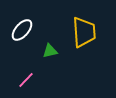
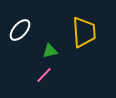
white ellipse: moved 2 px left
pink line: moved 18 px right, 5 px up
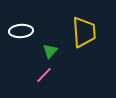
white ellipse: moved 1 px right, 1 px down; rotated 45 degrees clockwise
green triangle: rotated 35 degrees counterclockwise
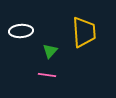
pink line: moved 3 px right; rotated 54 degrees clockwise
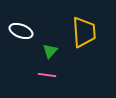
white ellipse: rotated 25 degrees clockwise
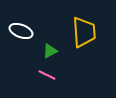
green triangle: rotated 21 degrees clockwise
pink line: rotated 18 degrees clockwise
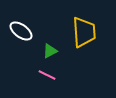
white ellipse: rotated 15 degrees clockwise
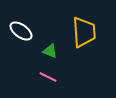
green triangle: rotated 49 degrees clockwise
pink line: moved 1 px right, 2 px down
